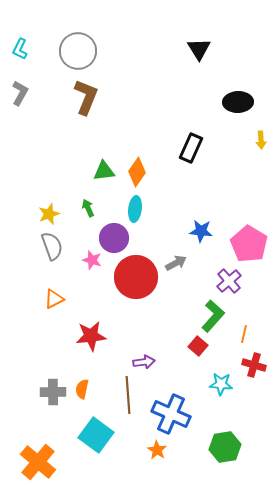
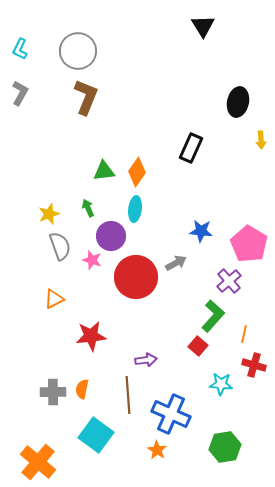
black triangle: moved 4 px right, 23 px up
black ellipse: rotated 76 degrees counterclockwise
purple circle: moved 3 px left, 2 px up
gray semicircle: moved 8 px right
purple arrow: moved 2 px right, 2 px up
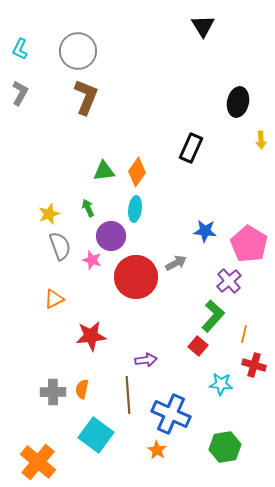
blue star: moved 4 px right
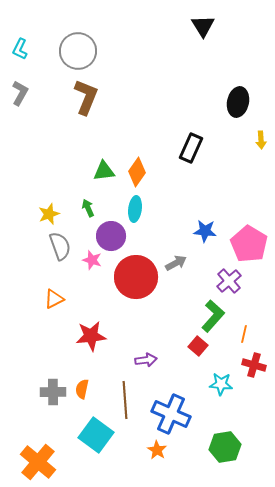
brown line: moved 3 px left, 5 px down
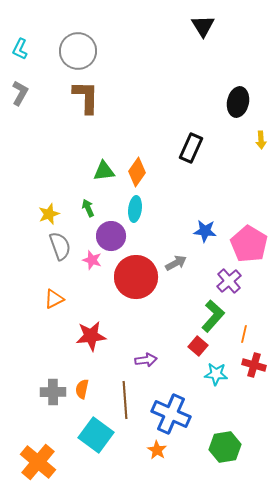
brown L-shape: rotated 21 degrees counterclockwise
cyan star: moved 5 px left, 10 px up
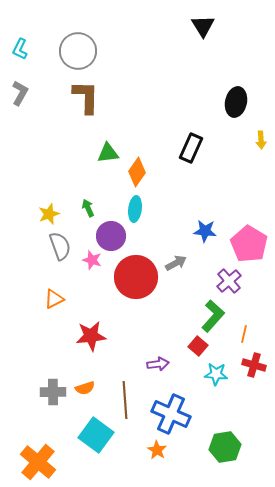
black ellipse: moved 2 px left
green triangle: moved 4 px right, 18 px up
purple arrow: moved 12 px right, 4 px down
orange semicircle: moved 3 px right, 1 px up; rotated 120 degrees counterclockwise
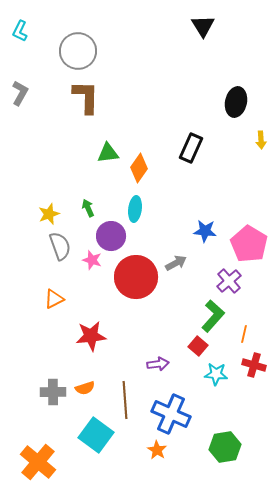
cyan L-shape: moved 18 px up
orange diamond: moved 2 px right, 4 px up
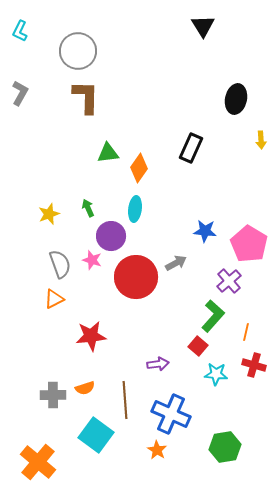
black ellipse: moved 3 px up
gray semicircle: moved 18 px down
orange line: moved 2 px right, 2 px up
gray cross: moved 3 px down
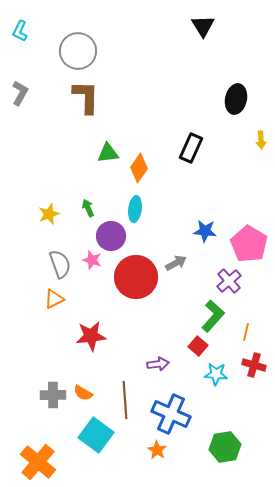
orange semicircle: moved 2 px left, 5 px down; rotated 48 degrees clockwise
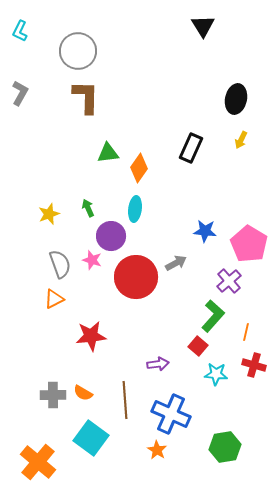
yellow arrow: moved 20 px left; rotated 30 degrees clockwise
cyan square: moved 5 px left, 3 px down
